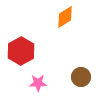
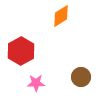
orange diamond: moved 4 px left, 1 px up
pink star: moved 2 px left
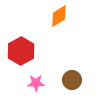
orange diamond: moved 2 px left
brown circle: moved 9 px left, 3 px down
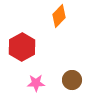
orange diamond: rotated 15 degrees counterclockwise
red hexagon: moved 1 px right, 4 px up
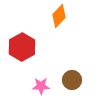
pink star: moved 5 px right, 3 px down
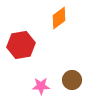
orange diamond: moved 2 px down; rotated 10 degrees clockwise
red hexagon: moved 1 px left, 2 px up; rotated 20 degrees clockwise
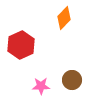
orange diamond: moved 5 px right; rotated 10 degrees counterclockwise
red hexagon: rotated 16 degrees counterclockwise
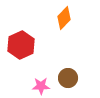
brown circle: moved 4 px left, 2 px up
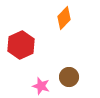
brown circle: moved 1 px right, 1 px up
pink star: rotated 18 degrees clockwise
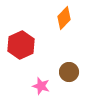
brown circle: moved 5 px up
